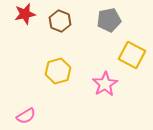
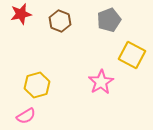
red star: moved 4 px left
gray pentagon: rotated 10 degrees counterclockwise
yellow hexagon: moved 21 px left, 14 px down
pink star: moved 4 px left, 2 px up
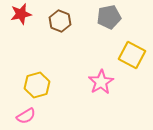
gray pentagon: moved 3 px up; rotated 10 degrees clockwise
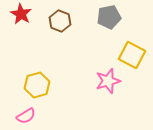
red star: rotated 30 degrees counterclockwise
pink star: moved 7 px right, 1 px up; rotated 15 degrees clockwise
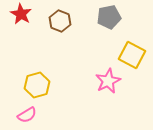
pink star: rotated 10 degrees counterclockwise
pink semicircle: moved 1 px right, 1 px up
